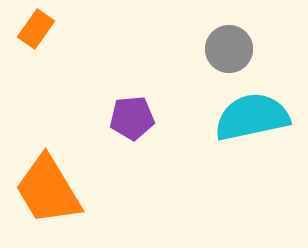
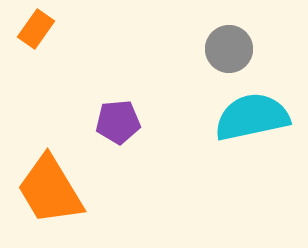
purple pentagon: moved 14 px left, 4 px down
orange trapezoid: moved 2 px right
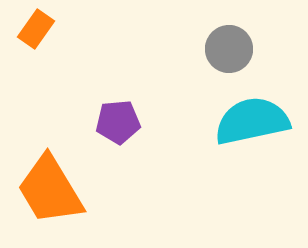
cyan semicircle: moved 4 px down
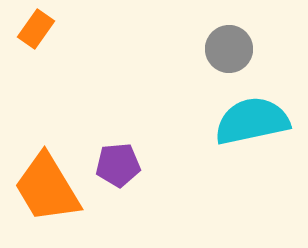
purple pentagon: moved 43 px down
orange trapezoid: moved 3 px left, 2 px up
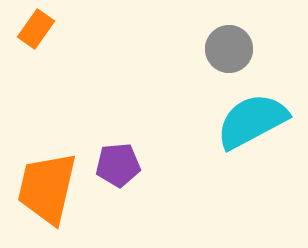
cyan semicircle: rotated 16 degrees counterclockwise
orange trapezoid: rotated 44 degrees clockwise
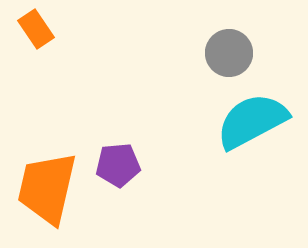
orange rectangle: rotated 69 degrees counterclockwise
gray circle: moved 4 px down
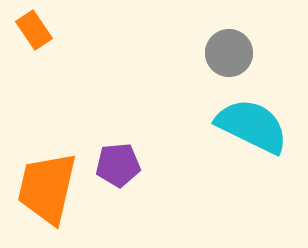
orange rectangle: moved 2 px left, 1 px down
cyan semicircle: moved 5 px down; rotated 54 degrees clockwise
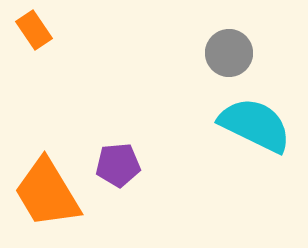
cyan semicircle: moved 3 px right, 1 px up
orange trapezoid: moved 5 px down; rotated 44 degrees counterclockwise
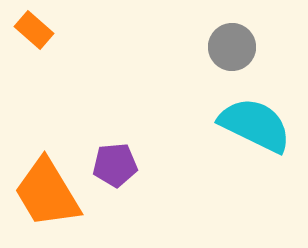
orange rectangle: rotated 15 degrees counterclockwise
gray circle: moved 3 px right, 6 px up
purple pentagon: moved 3 px left
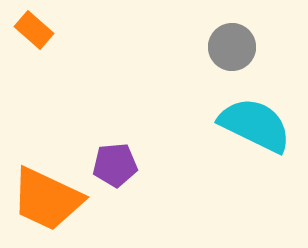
orange trapezoid: moved 6 px down; rotated 34 degrees counterclockwise
